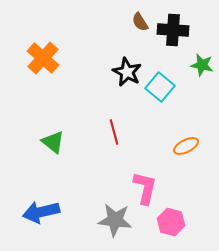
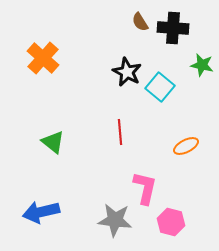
black cross: moved 2 px up
red line: moved 6 px right; rotated 10 degrees clockwise
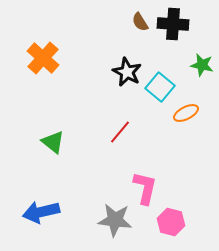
black cross: moved 4 px up
red line: rotated 45 degrees clockwise
orange ellipse: moved 33 px up
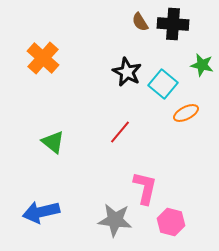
cyan square: moved 3 px right, 3 px up
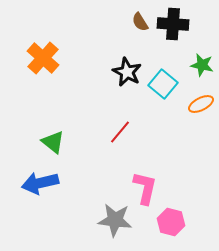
orange ellipse: moved 15 px right, 9 px up
blue arrow: moved 1 px left, 29 px up
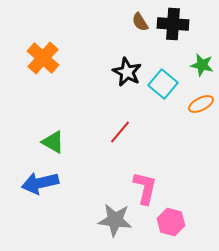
green triangle: rotated 10 degrees counterclockwise
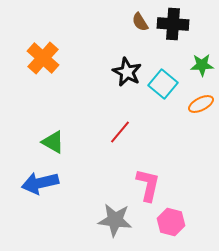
green star: rotated 15 degrees counterclockwise
pink L-shape: moved 3 px right, 3 px up
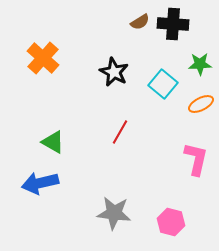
brown semicircle: rotated 90 degrees counterclockwise
green star: moved 2 px left, 1 px up
black star: moved 13 px left
red line: rotated 10 degrees counterclockwise
pink L-shape: moved 48 px right, 26 px up
gray star: moved 1 px left, 7 px up
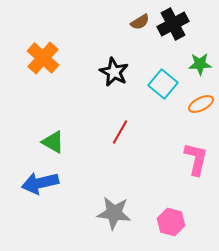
black cross: rotated 32 degrees counterclockwise
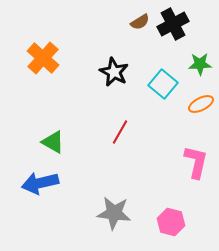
pink L-shape: moved 3 px down
